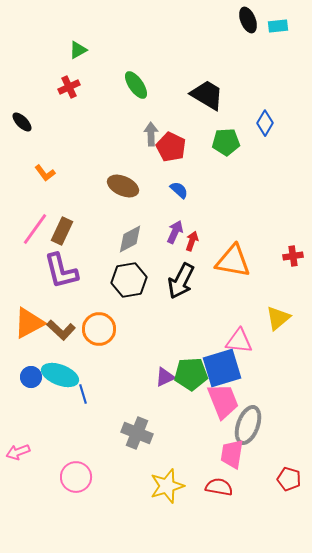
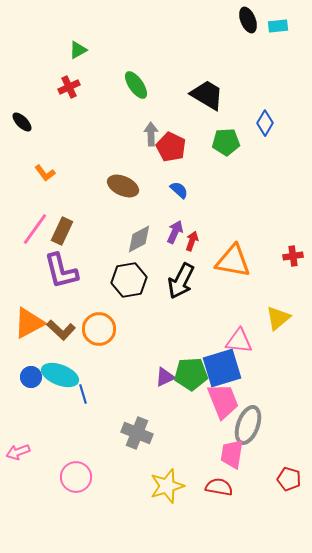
gray diamond at (130, 239): moved 9 px right
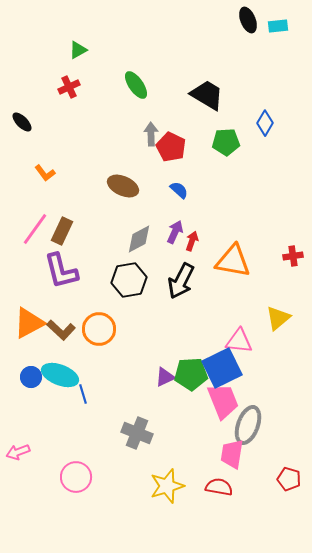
blue square at (222, 368): rotated 9 degrees counterclockwise
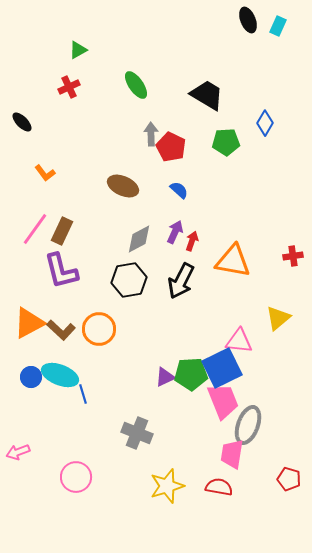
cyan rectangle at (278, 26): rotated 60 degrees counterclockwise
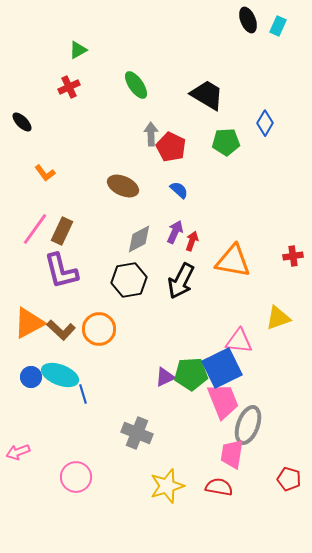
yellow triangle at (278, 318): rotated 20 degrees clockwise
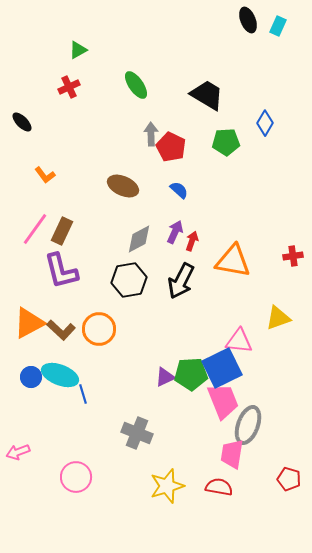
orange L-shape at (45, 173): moved 2 px down
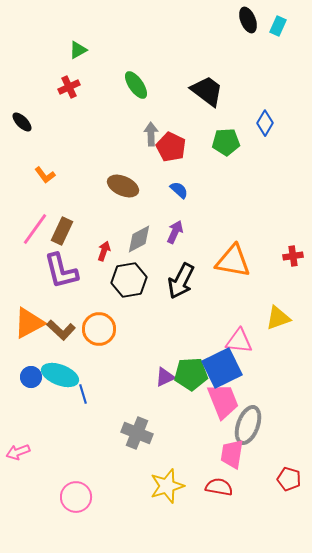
black trapezoid at (207, 95): moved 4 px up; rotated 6 degrees clockwise
red arrow at (192, 241): moved 88 px left, 10 px down
pink circle at (76, 477): moved 20 px down
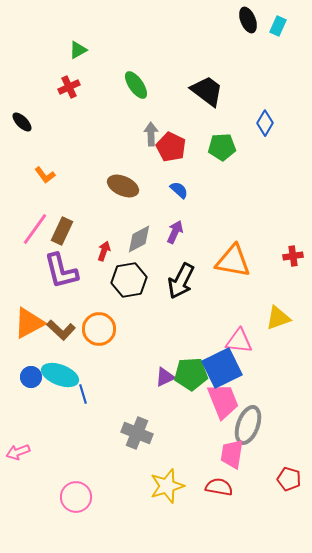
green pentagon at (226, 142): moved 4 px left, 5 px down
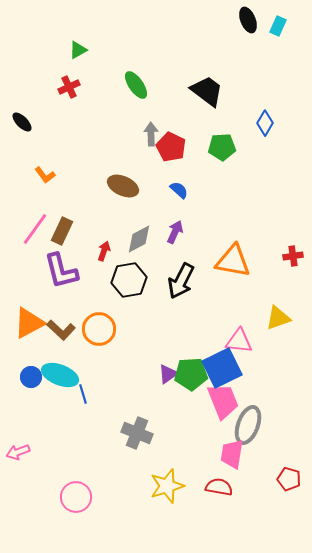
purple triangle at (165, 377): moved 3 px right, 3 px up; rotated 10 degrees counterclockwise
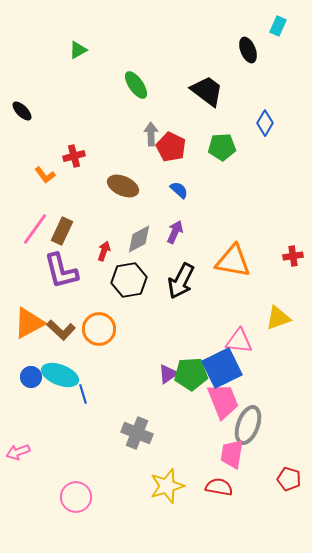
black ellipse at (248, 20): moved 30 px down
red cross at (69, 87): moved 5 px right, 69 px down; rotated 10 degrees clockwise
black ellipse at (22, 122): moved 11 px up
